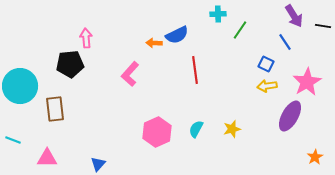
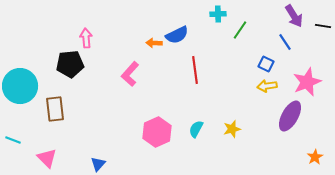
pink star: rotated 8 degrees clockwise
pink triangle: rotated 45 degrees clockwise
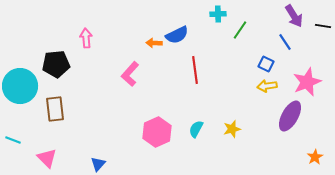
black pentagon: moved 14 px left
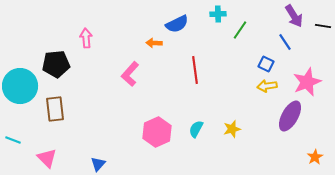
blue semicircle: moved 11 px up
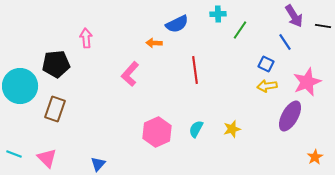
brown rectangle: rotated 25 degrees clockwise
cyan line: moved 1 px right, 14 px down
